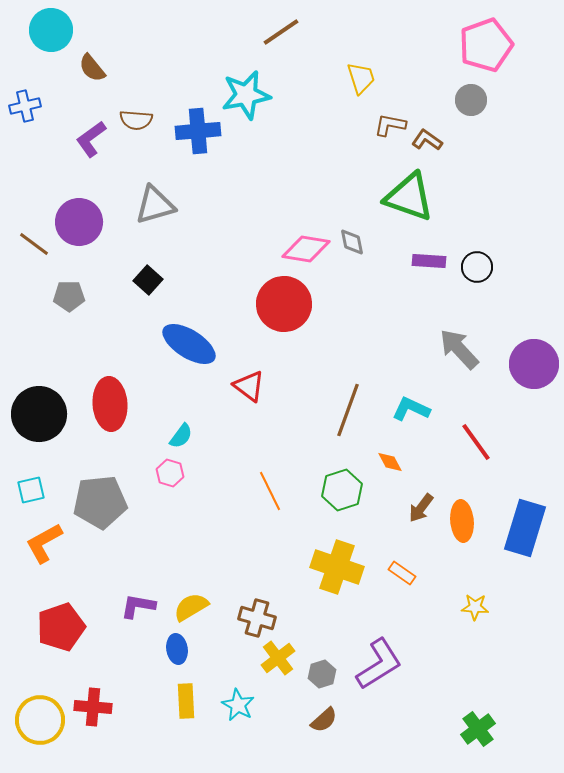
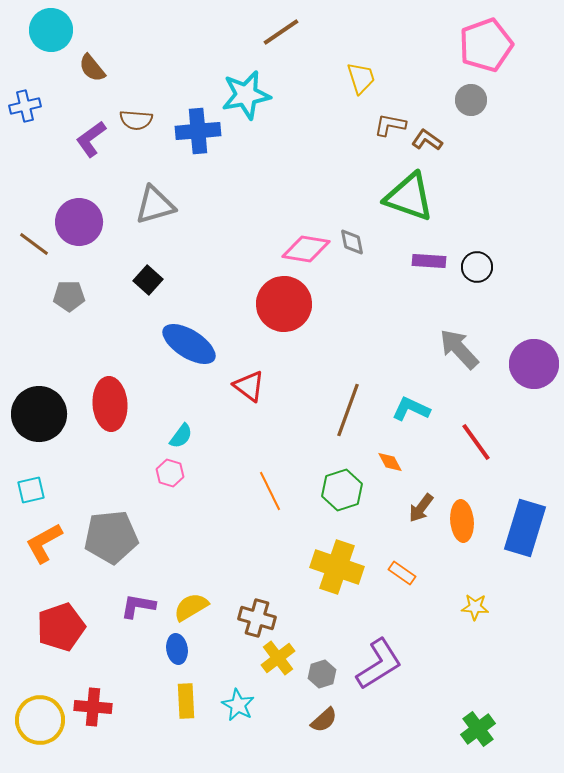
gray pentagon at (100, 502): moved 11 px right, 35 px down
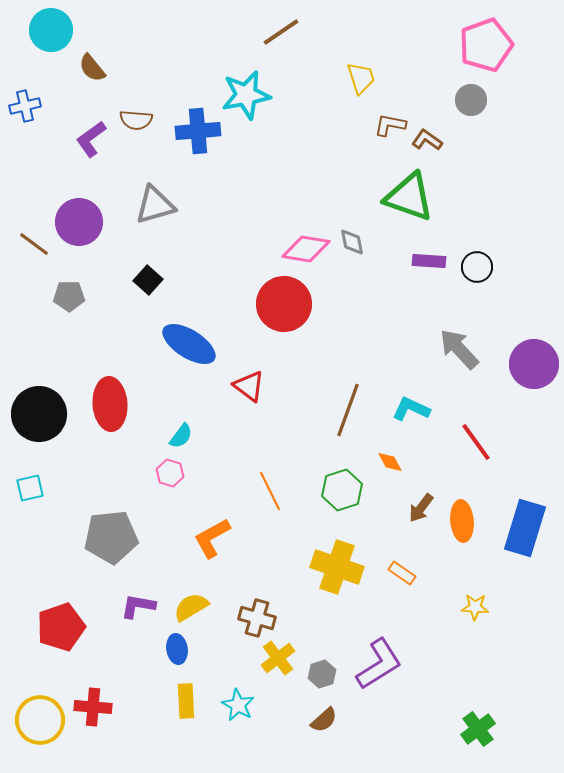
cyan square at (31, 490): moved 1 px left, 2 px up
orange L-shape at (44, 543): moved 168 px right, 5 px up
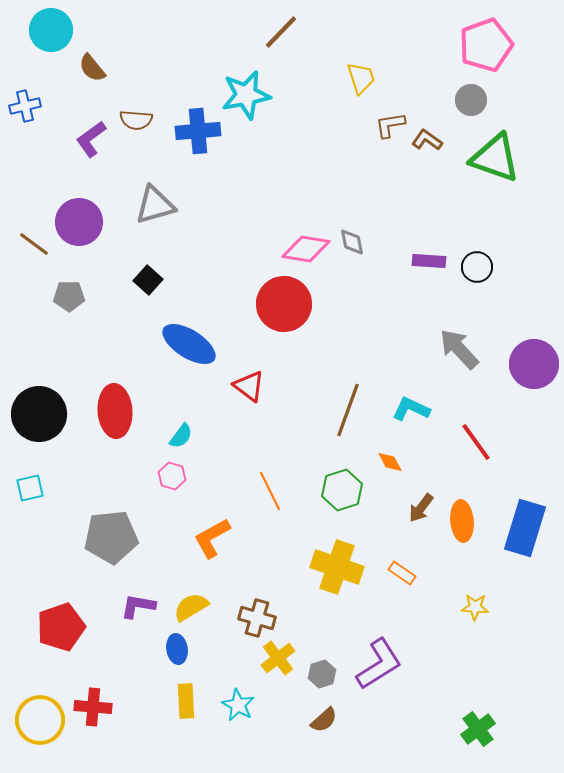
brown line at (281, 32): rotated 12 degrees counterclockwise
brown L-shape at (390, 125): rotated 20 degrees counterclockwise
green triangle at (409, 197): moved 86 px right, 39 px up
red ellipse at (110, 404): moved 5 px right, 7 px down
pink hexagon at (170, 473): moved 2 px right, 3 px down
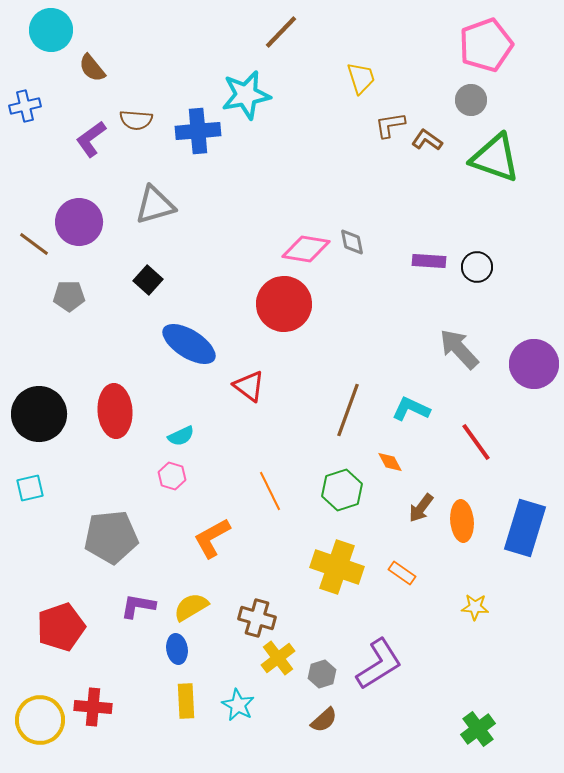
cyan semicircle at (181, 436): rotated 28 degrees clockwise
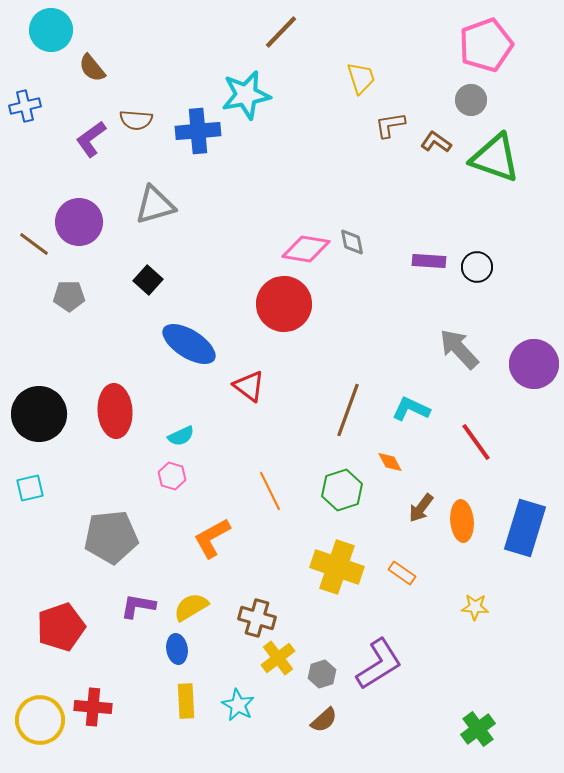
brown L-shape at (427, 140): moved 9 px right, 2 px down
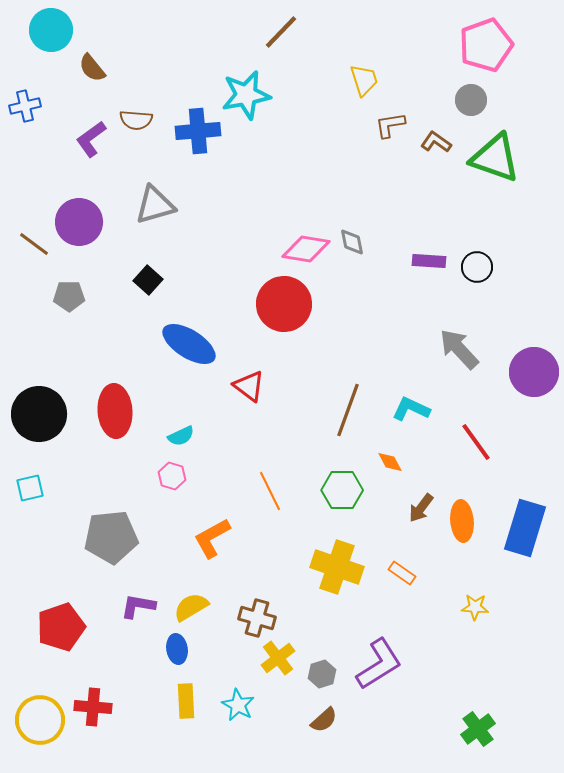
yellow trapezoid at (361, 78): moved 3 px right, 2 px down
purple circle at (534, 364): moved 8 px down
green hexagon at (342, 490): rotated 18 degrees clockwise
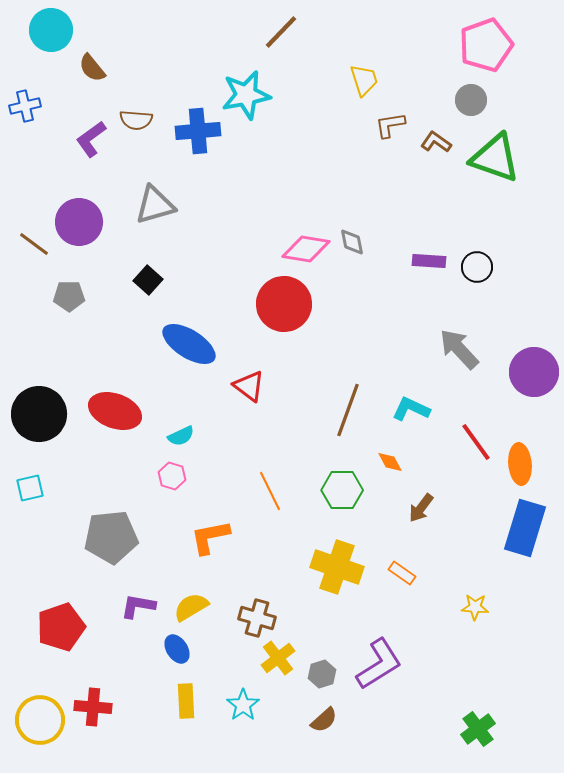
red ellipse at (115, 411): rotated 66 degrees counterclockwise
orange ellipse at (462, 521): moved 58 px right, 57 px up
orange L-shape at (212, 538): moved 2 px left, 1 px up; rotated 18 degrees clockwise
blue ellipse at (177, 649): rotated 24 degrees counterclockwise
cyan star at (238, 705): moved 5 px right; rotated 8 degrees clockwise
